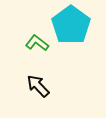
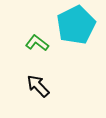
cyan pentagon: moved 5 px right; rotated 9 degrees clockwise
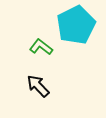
green L-shape: moved 4 px right, 4 px down
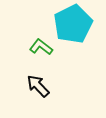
cyan pentagon: moved 3 px left, 1 px up
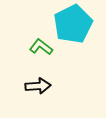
black arrow: rotated 130 degrees clockwise
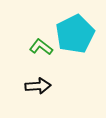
cyan pentagon: moved 2 px right, 10 px down
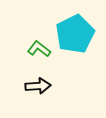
green L-shape: moved 2 px left, 2 px down
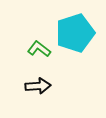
cyan pentagon: moved 1 px up; rotated 9 degrees clockwise
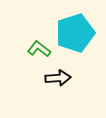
black arrow: moved 20 px right, 8 px up
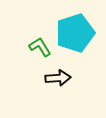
green L-shape: moved 1 px right, 2 px up; rotated 20 degrees clockwise
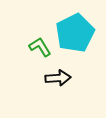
cyan pentagon: rotated 9 degrees counterclockwise
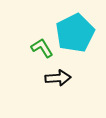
green L-shape: moved 2 px right, 1 px down
